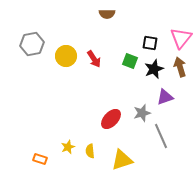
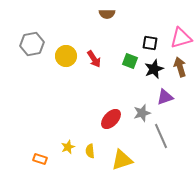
pink triangle: rotated 35 degrees clockwise
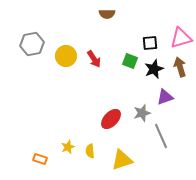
black square: rotated 14 degrees counterclockwise
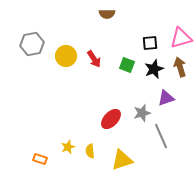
green square: moved 3 px left, 4 px down
purple triangle: moved 1 px right, 1 px down
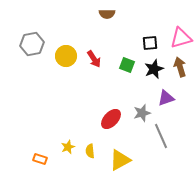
yellow triangle: moved 2 px left; rotated 10 degrees counterclockwise
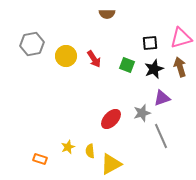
purple triangle: moved 4 px left
yellow triangle: moved 9 px left, 4 px down
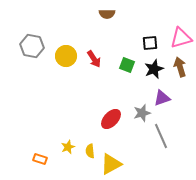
gray hexagon: moved 2 px down; rotated 20 degrees clockwise
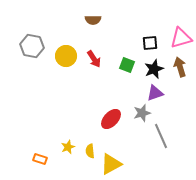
brown semicircle: moved 14 px left, 6 px down
purple triangle: moved 7 px left, 5 px up
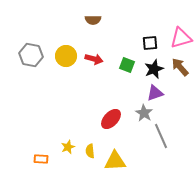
gray hexagon: moved 1 px left, 9 px down
red arrow: rotated 42 degrees counterclockwise
brown arrow: rotated 24 degrees counterclockwise
gray star: moved 2 px right; rotated 24 degrees counterclockwise
orange rectangle: moved 1 px right; rotated 16 degrees counterclockwise
yellow triangle: moved 4 px right, 3 px up; rotated 25 degrees clockwise
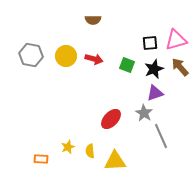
pink triangle: moved 5 px left, 2 px down
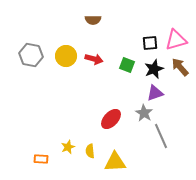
yellow triangle: moved 1 px down
